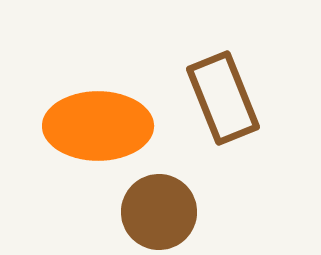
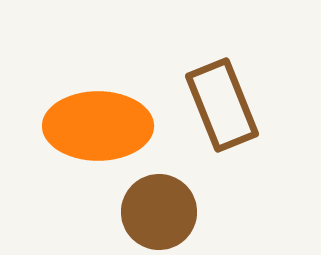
brown rectangle: moved 1 px left, 7 px down
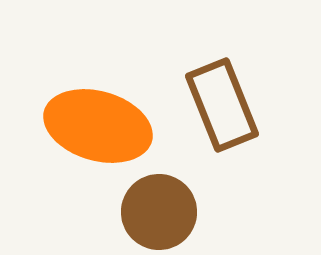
orange ellipse: rotated 16 degrees clockwise
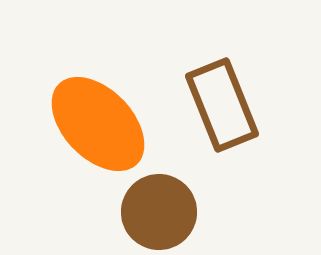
orange ellipse: moved 2 px up; rotated 30 degrees clockwise
